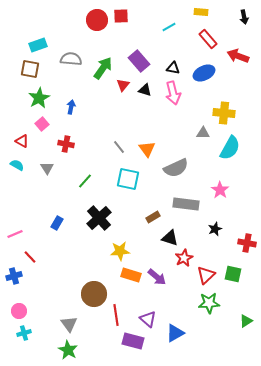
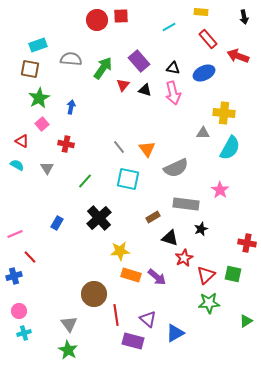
black star at (215, 229): moved 14 px left
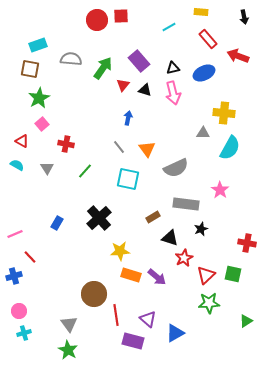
black triangle at (173, 68): rotated 24 degrees counterclockwise
blue arrow at (71, 107): moved 57 px right, 11 px down
green line at (85, 181): moved 10 px up
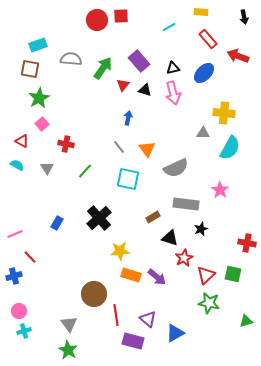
blue ellipse at (204, 73): rotated 20 degrees counterclockwise
green star at (209, 303): rotated 15 degrees clockwise
green triangle at (246, 321): rotated 16 degrees clockwise
cyan cross at (24, 333): moved 2 px up
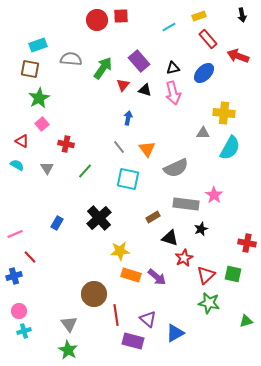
yellow rectangle at (201, 12): moved 2 px left, 4 px down; rotated 24 degrees counterclockwise
black arrow at (244, 17): moved 2 px left, 2 px up
pink star at (220, 190): moved 6 px left, 5 px down
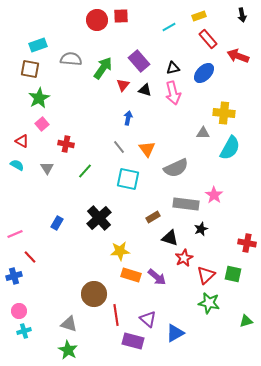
gray triangle at (69, 324): rotated 36 degrees counterclockwise
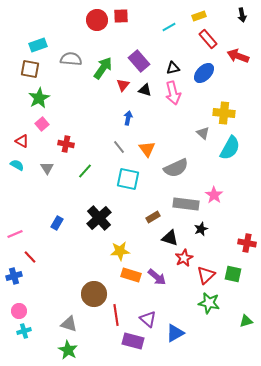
gray triangle at (203, 133): rotated 40 degrees clockwise
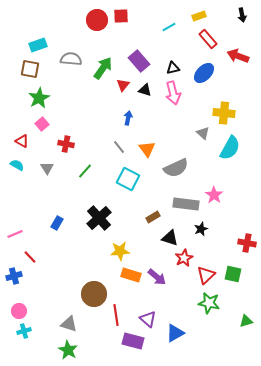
cyan square at (128, 179): rotated 15 degrees clockwise
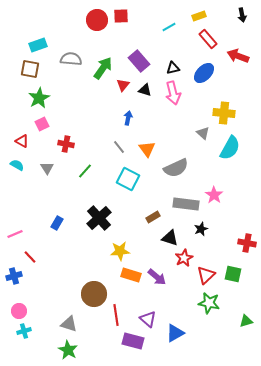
pink square at (42, 124): rotated 16 degrees clockwise
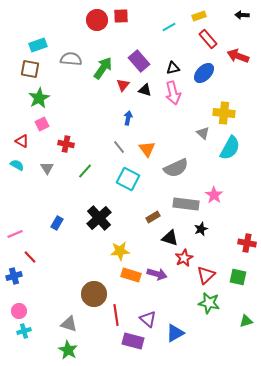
black arrow at (242, 15): rotated 104 degrees clockwise
green square at (233, 274): moved 5 px right, 3 px down
purple arrow at (157, 277): moved 3 px up; rotated 24 degrees counterclockwise
